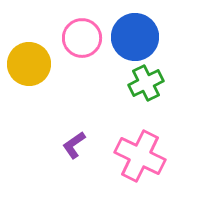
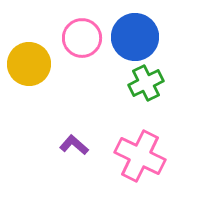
purple L-shape: rotated 76 degrees clockwise
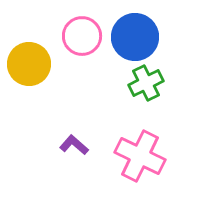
pink circle: moved 2 px up
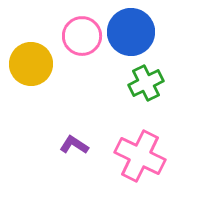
blue circle: moved 4 px left, 5 px up
yellow circle: moved 2 px right
purple L-shape: rotated 8 degrees counterclockwise
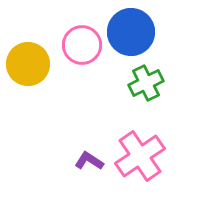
pink circle: moved 9 px down
yellow circle: moved 3 px left
purple L-shape: moved 15 px right, 16 px down
pink cross: rotated 30 degrees clockwise
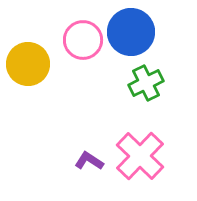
pink circle: moved 1 px right, 5 px up
pink cross: rotated 12 degrees counterclockwise
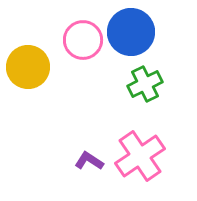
yellow circle: moved 3 px down
green cross: moved 1 px left, 1 px down
pink cross: rotated 12 degrees clockwise
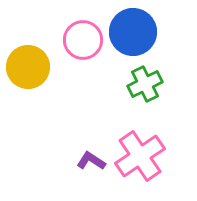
blue circle: moved 2 px right
purple L-shape: moved 2 px right
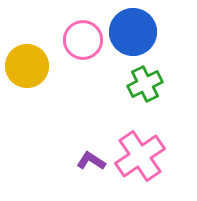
yellow circle: moved 1 px left, 1 px up
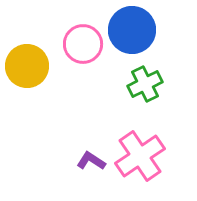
blue circle: moved 1 px left, 2 px up
pink circle: moved 4 px down
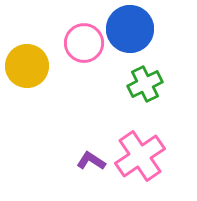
blue circle: moved 2 px left, 1 px up
pink circle: moved 1 px right, 1 px up
